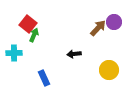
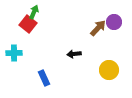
green arrow: moved 23 px up
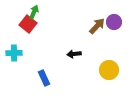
brown arrow: moved 1 px left, 2 px up
